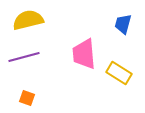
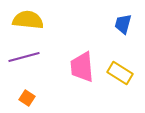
yellow semicircle: rotated 20 degrees clockwise
pink trapezoid: moved 2 px left, 13 px down
yellow rectangle: moved 1 px right
orange square: rotated 14 degrees clockwise
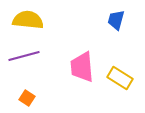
blue trapezoid: moved 7 px left, 4 px up
purple line: moved 1 px up
yellow rectangle: moved 5 px down
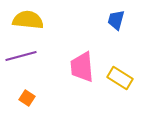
purple line: moved 3 px left
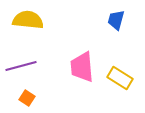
purple line: moved 10 px down
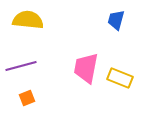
pink trapezoid: moved 4 px right, 1 px down; rotated 16 degrees clockwise
yellow rectangle: rotated 10 degrees counterclockwise
orange square: rotated 35 degrees clockwise
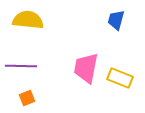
purple line: rotated 16 degrees clockwise
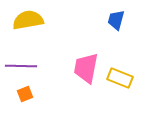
yellow semicircle: rotated 16 degrees counterclockwise
orange square: moved 2 px left, 4 px up
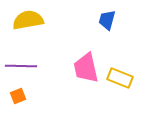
blue trapezoid: moved 9 px left
pink trapezoid: rotated 24 degrees counterclockwise
orange square: moved 7 px left, 2 px down
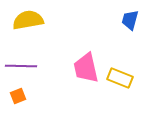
blue trapezoid: moved 23 px right
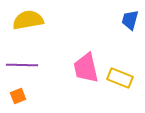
purple line: moved 1 px right, 1 px up
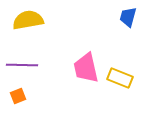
blue trapezoid: moved 2 px left, 3 px up
